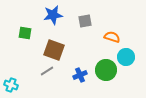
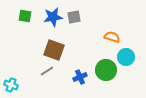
blue star: moved 2 px down
gray square: moved 11 px left, 4 px up
green square: moved 17 px up
blue cross: moved 2 px down
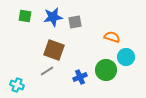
gray square: moved 1 px right, 5 px down
cyan cross: moved 6 px right
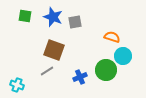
blue star: rotated 30 degrees clockwise
cyan circle: moved 3 px left, 1 px up
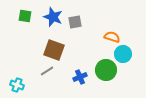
cyan circle: moved 2 px up
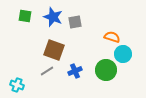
blue cross: moved 5 px left, 6 px up
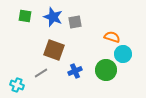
gray line: moved 6 px left, 2 px down
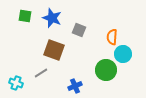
blue star: moved 1 px left, 1 px down
gray square: moved 4 px right, 8 px down; rotated 32 degrees clockwise
orange semicircle: rotated 105 degrees counterclockwise
blue cross: moved 15 px down
cyan cross: moved 1 px left, 2 px up
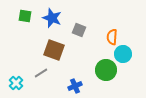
cyan cross: rotated 24 degrees clockwise
